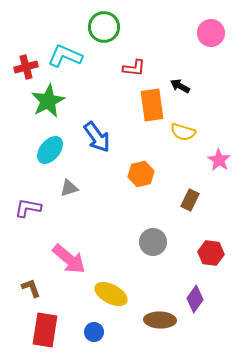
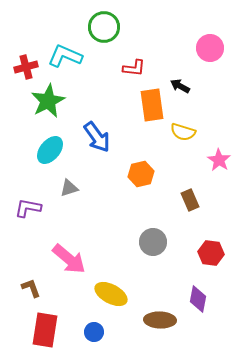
pink circle: moved 1 px left, 15 px down
brown rectangle: rotated 50 degrees counterclockwise
purple diamond: moved 3 px right; rotated 24 degrees counterclockwise
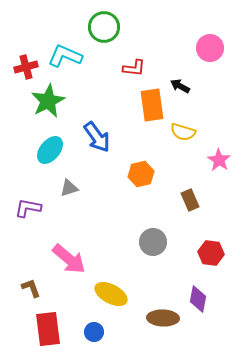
brown ellipse: moved 3 px right, 2 px up
red rectangle: moved 3 px right, 1 px up; rotated 16 degrees counterclockwise
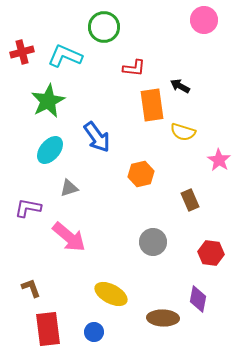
pink circle: moved 6 px left, 28 px up
red cross: moved 4 px left, 15 px up
pink arrow: moved 22 px up
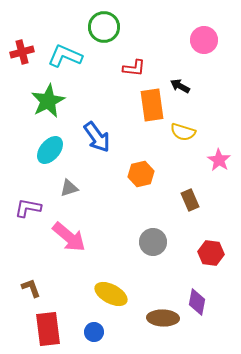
pink circle: moved 20 px down
purple diamond: moved 1 px left, 3 px down
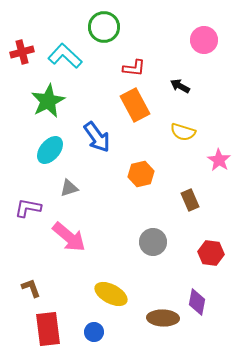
cyan L-shape: rotated 20 degrees clockwise
orange rectangle: moved 17 px left; rotated 20 degrees counterclockwise
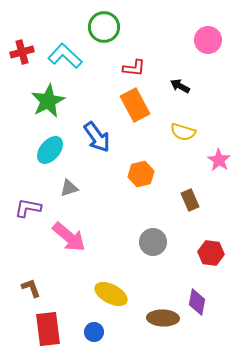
pink circle: moved 4 px right
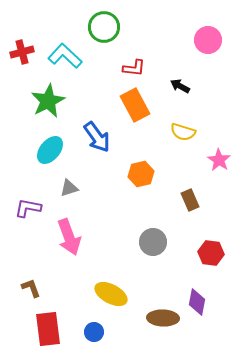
pink arrow: rotated 30 degrees clockwise
